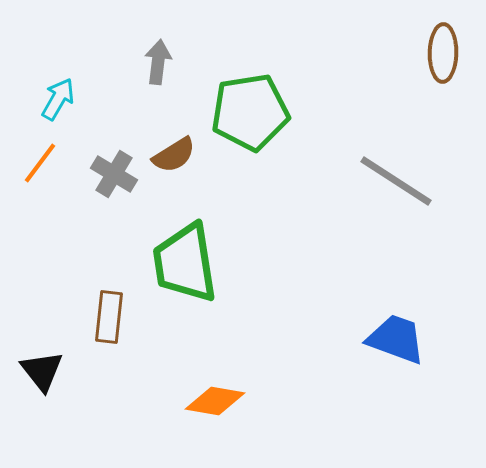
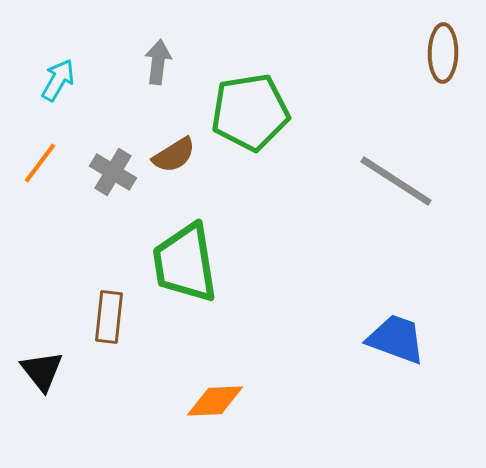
cyan arrow: moved 19 px up
gray cross: moved 1 px left, 2 px up
orange diamond: rotated 12 degrees counterclockwise
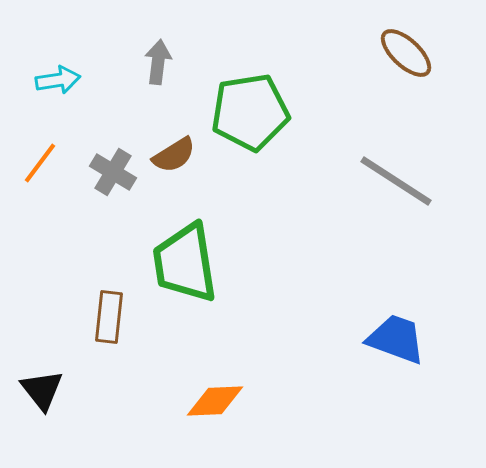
brown ellipse: moved 37 px left; rotated 48 degrees counterclockwise
cyan arrow: rotated 51 degrees clockwise
black triangle: moved 19 px down
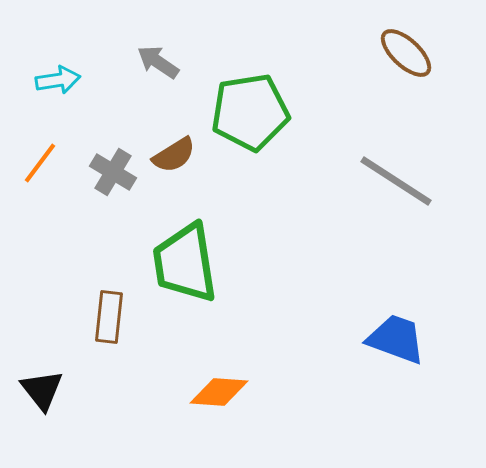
gray arrow: rotated 63 degrees counterclockwise
orange diamond: moved 4 px right, 9 px up; rotated 6 degrees clockwise
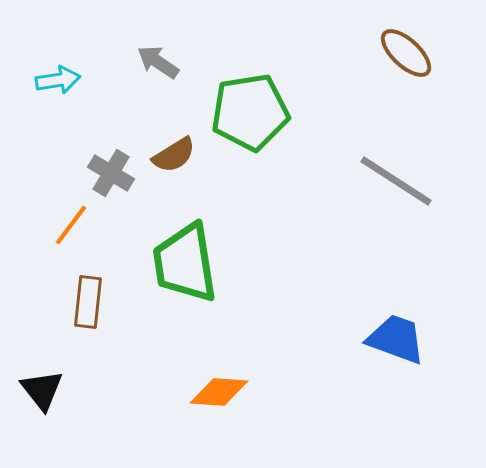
orange line: moved 31 px right, 62 px down
gray cross: moved 2 px left, 1 px down
brown rectangle: moved 21 px left, 15 px up
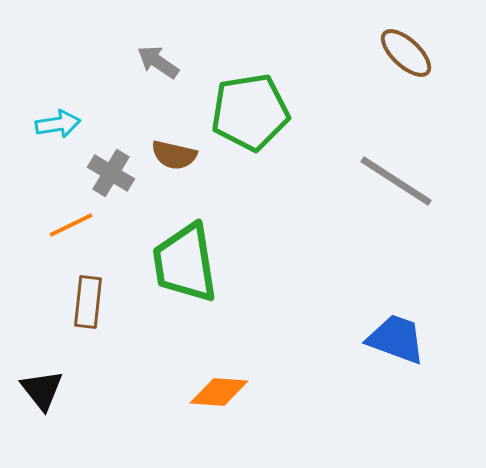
cyan arrow: moved 44 px down
brown semicircle: rotated 45 degrees clockwise
orange line: rotated 27 degrees clockwise
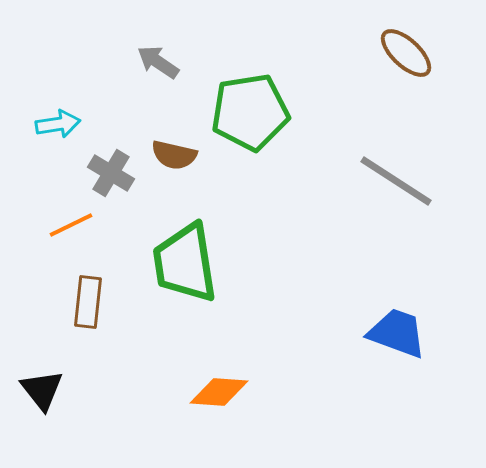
blue trapezoid: moved 1 px right, 6 px up
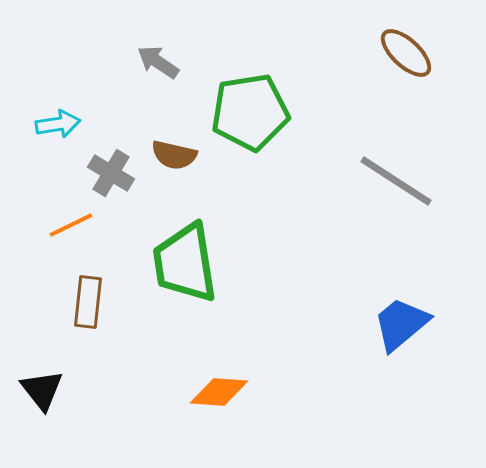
blue trapezoid: moved 4 px right, 9 px up; rotated 60 degrees counterclockwise
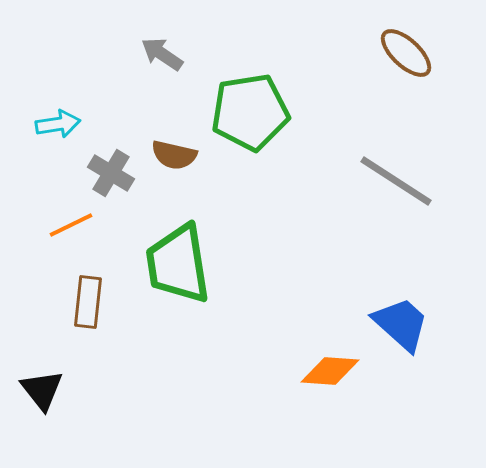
gray arrow: moved 4 px right, 8 px up
green trapezoid: moved 7 px left, 1 px down
blue trapezoid: rotated 82 degrees clockwise
orange diamond: moved 111 px right, 21 px up
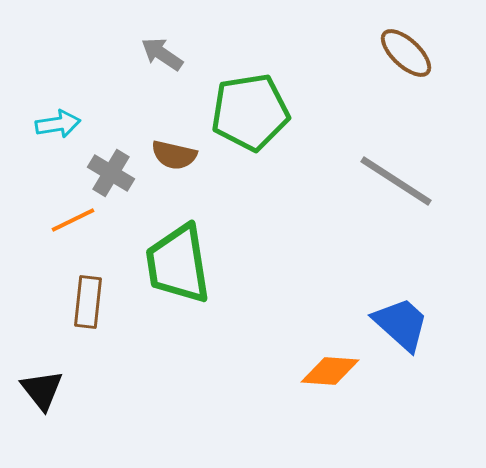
orange line: moved 2 px right, 5 px up
